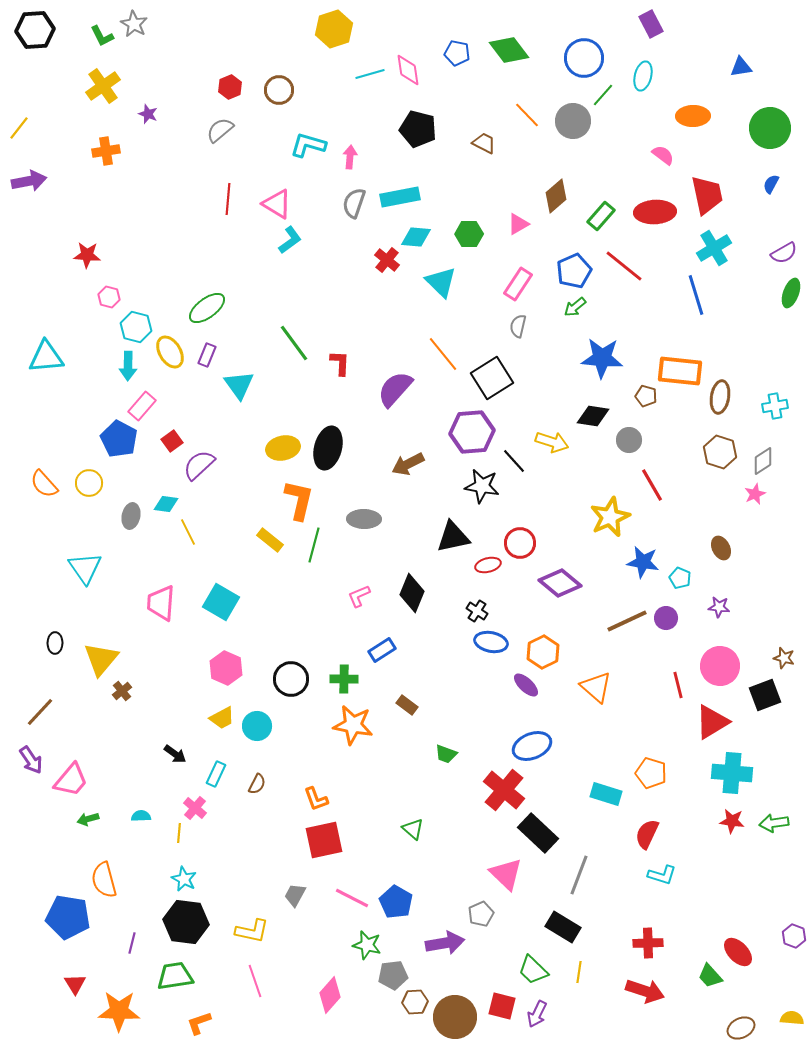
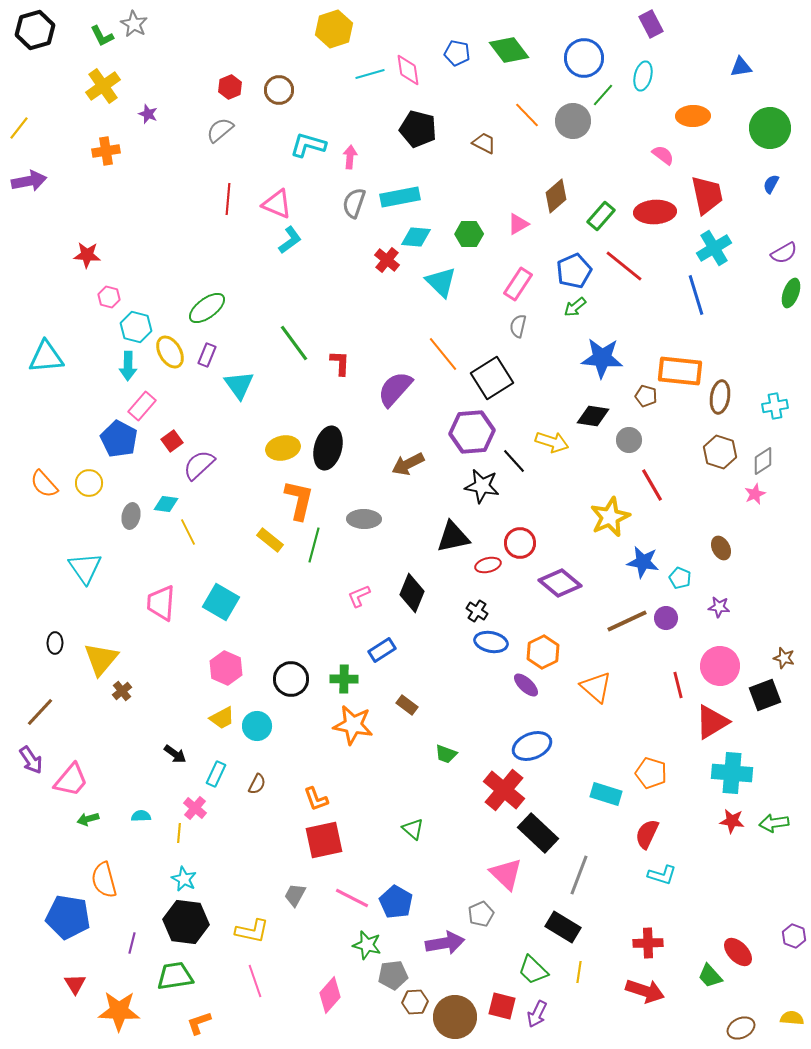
black hexagon at (35, 30): rotated 12 degrees counterclockwise
pink triangle at (277, 204): rotated 8 degrees counterclockwise
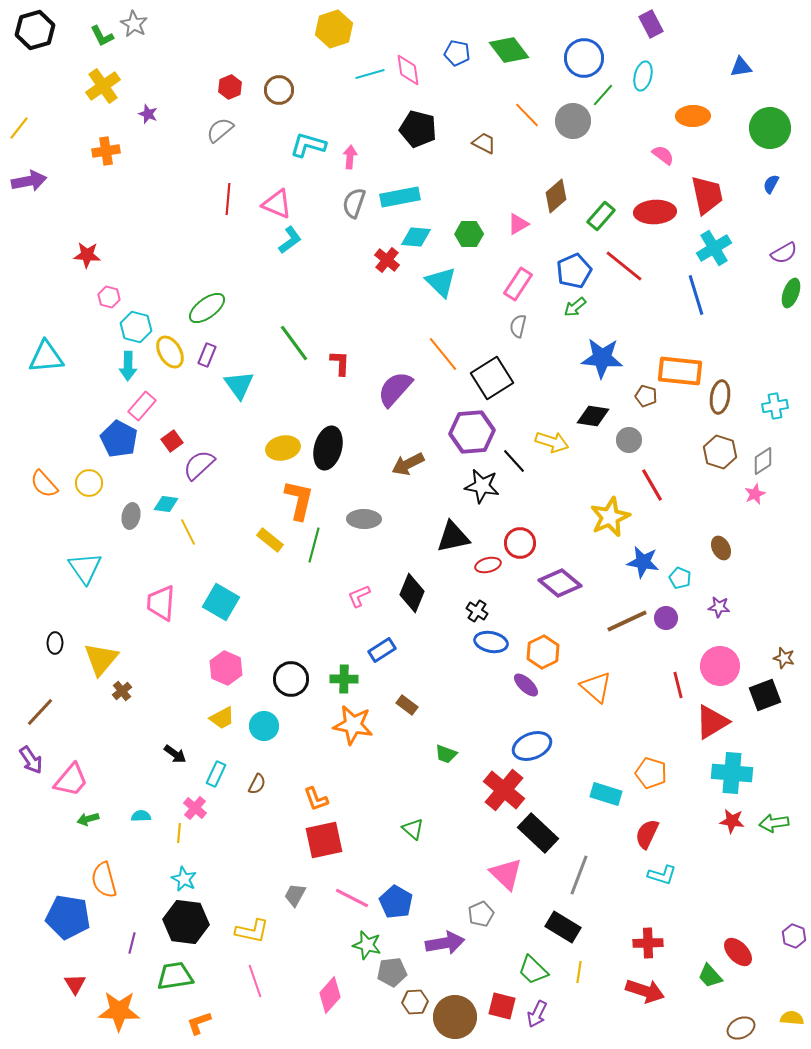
cyan circle at (257, 726): moved 7 px right
gray pentagon at (393, 975): moved 1 px left, 3 px up
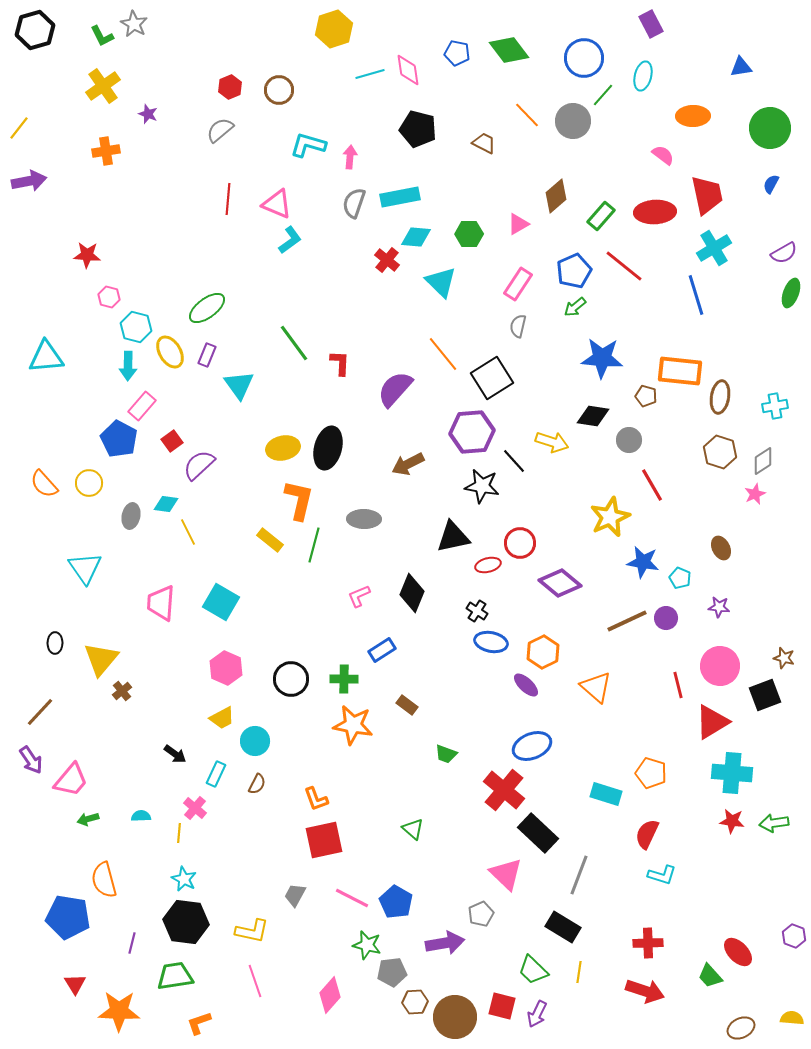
cyan circle at (264, 726): moved 9 px left, 15 px down
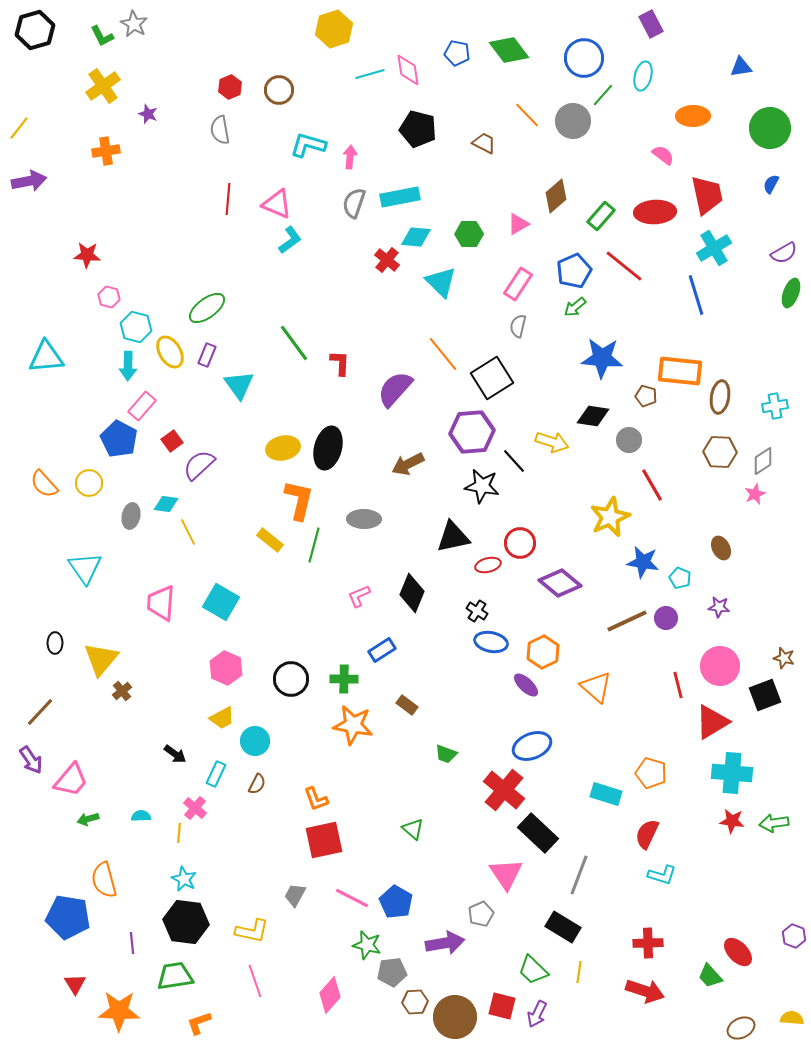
gray semicircle at (220, 130): rotated 60 degrees counterclockwise
brown hexagon at (720, 452): rotated 16 degrees counterclockwise
pink triangle at (506, 874): rotated 12 degrees clockwise
purple line at (132, 943): rotated 20 degrees counterclockwise
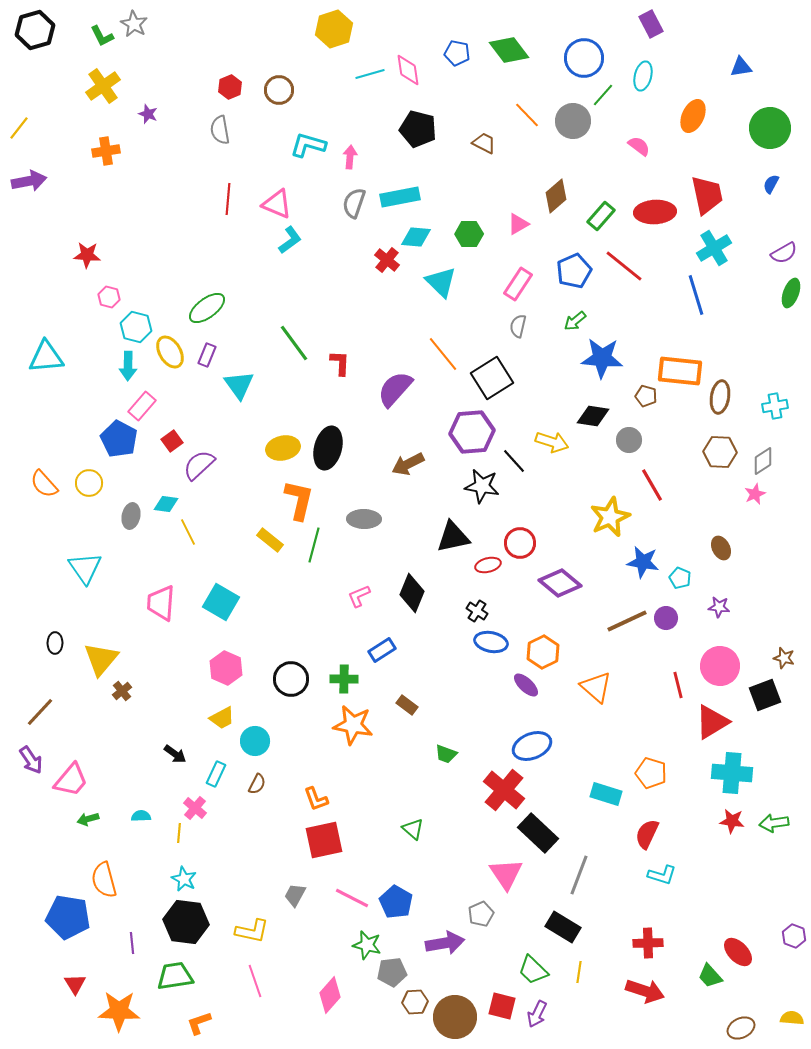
orange ellipse at (693, 116): rotated 64 degrees counterclockwise
pink semicircle at (663, 155): moved 24 px left, 9 px up
green arrow at (575, 307): moved 14 px down
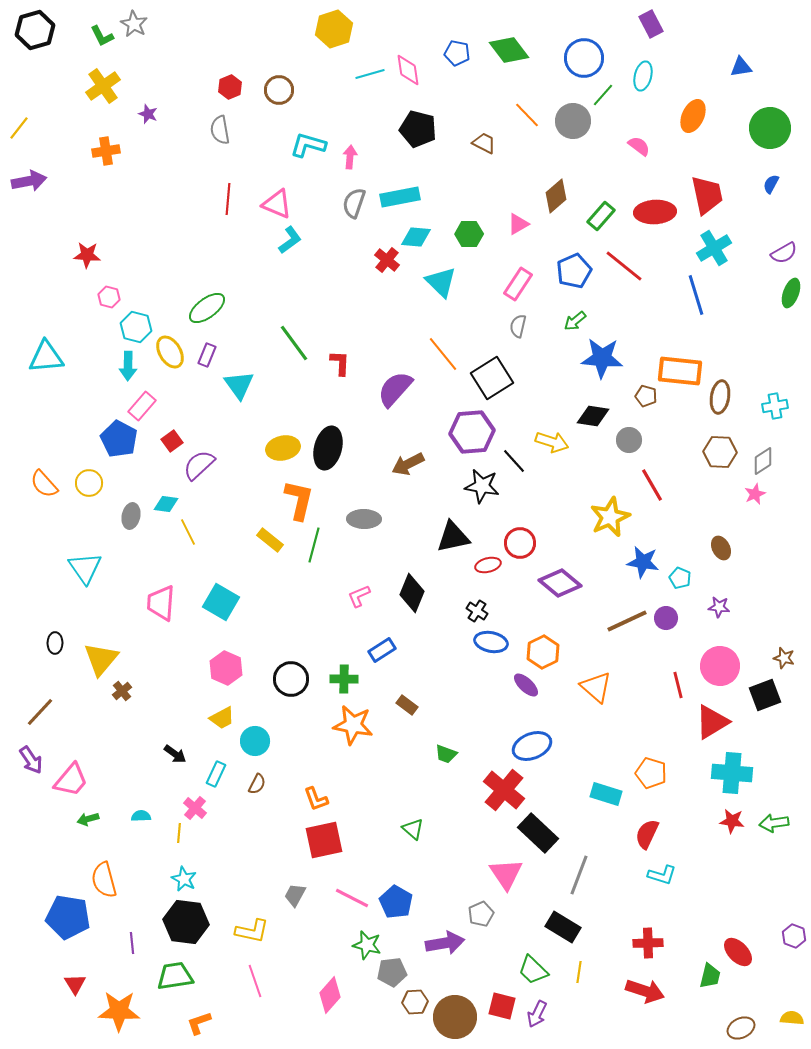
green trapezoid at (710, 976): rotated 124 degrees counterclockwise
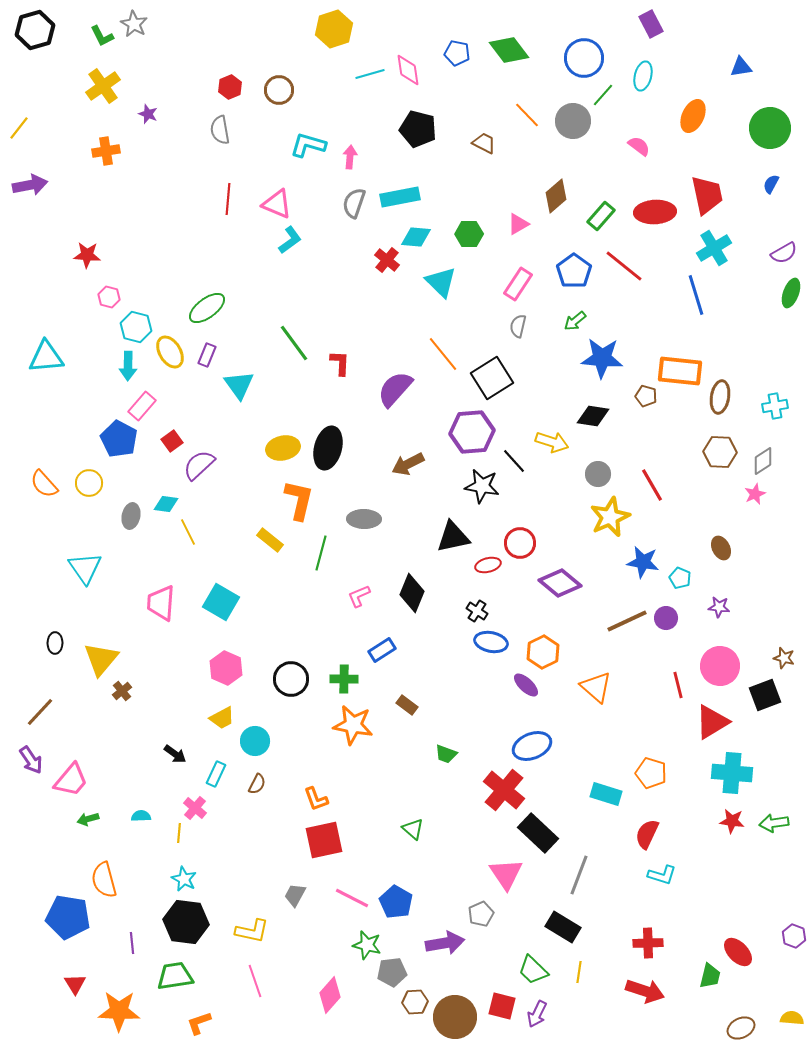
purple arrow at (29, 181): moved 1 px right, 4 px down
blue pentagon at (574, 271): rotated 12 degrees counterclockwise
gray circle at (629, 440): moved 31 px left, 34 px down
green line at (314, 545): moved 7 px right, 8 px down
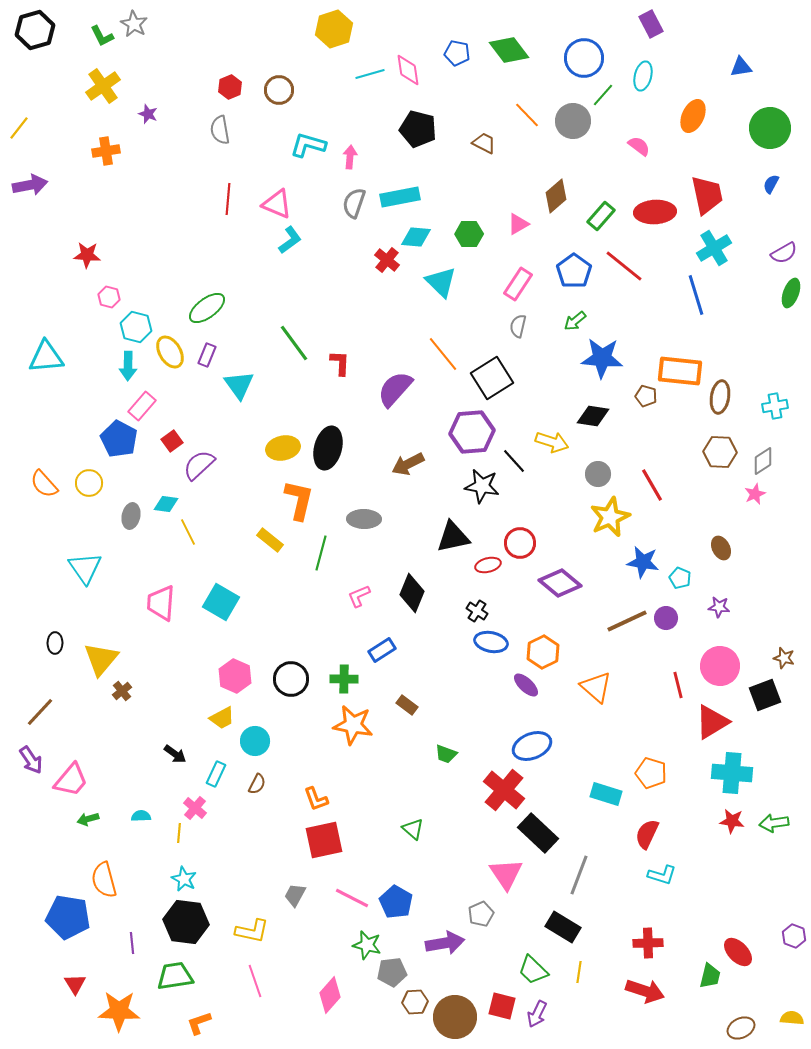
pink hexagon at (226, 668): moved 9 px right, 8 px down
